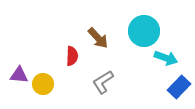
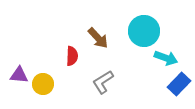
blue rectangle: moved 3 px up
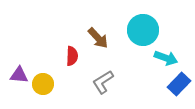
cyan circle: moved 1 px left, 1 px up
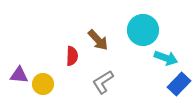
brown arrow: moved 2 px down
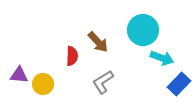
brown arrow: moved 2 px down
cyan arrow: moved 4 px left
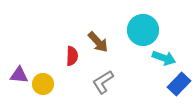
cyan arrow: moved 2 px right
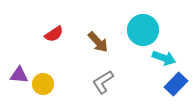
red semicircle: moved 18 px left, 22 px up; rotated 54 degrees clockwise
blue rectangle: moved 3 px left
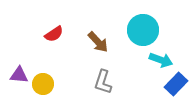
cyan arrow: moved 3 px left, 2 px down
gray L-shape: rotated 40 degrees counterclockwise
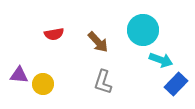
red semicircle: rotated 24 degrees clockwise
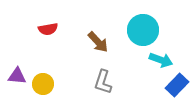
red semicircle: moved 6 px left, 5 px up
purple triangle: moved 2 px left, 1 px down
blue rectangle: moved 1 px right, 1 px down
